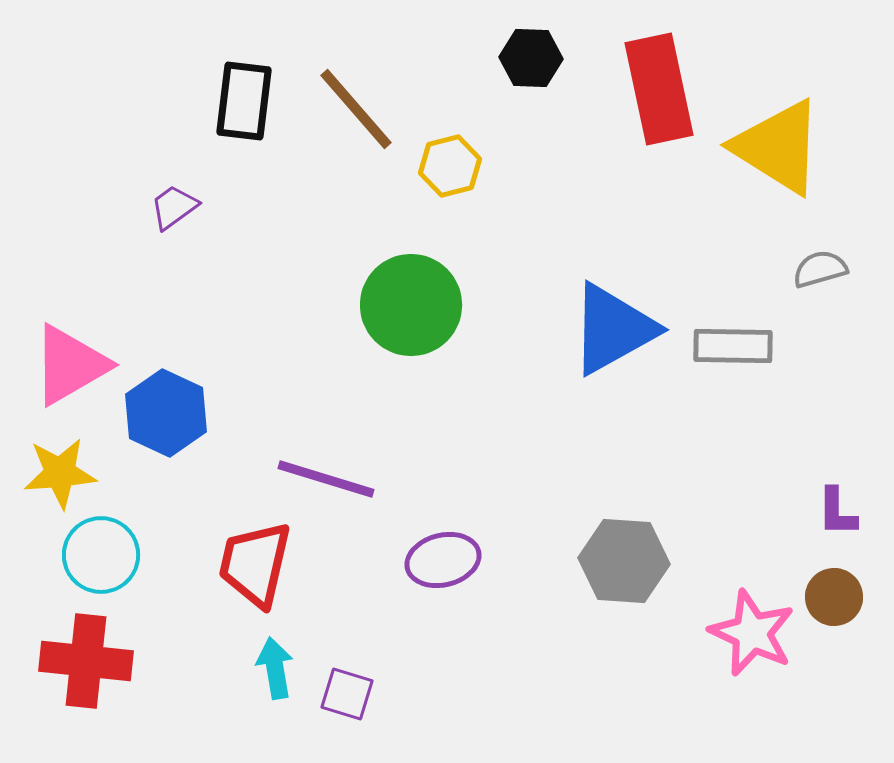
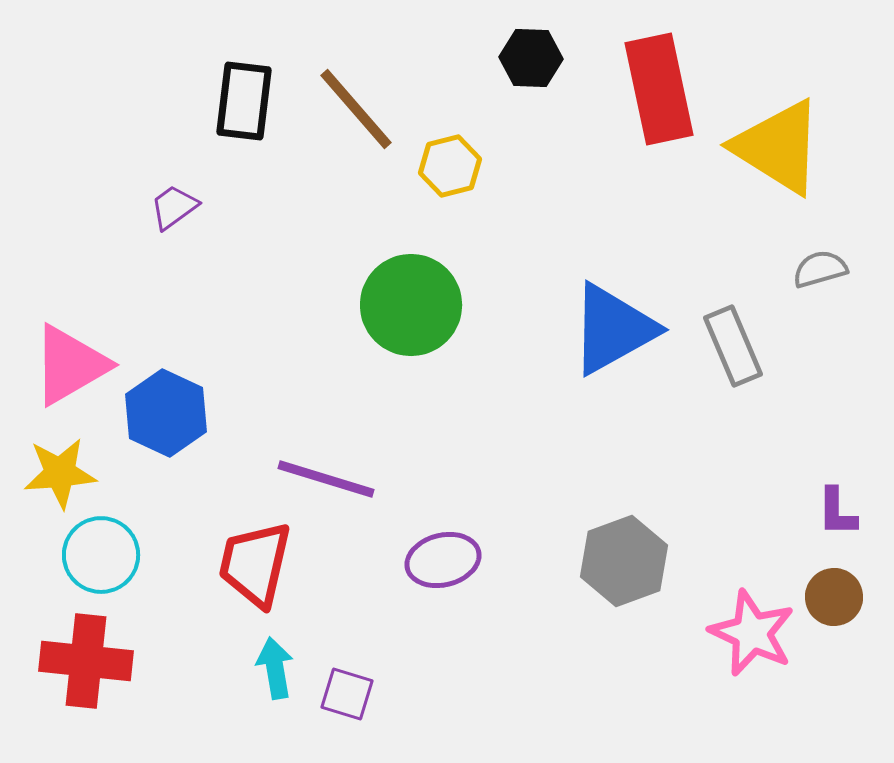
gray rectangle: rotated 66 degrees clockwise
gray hexagon: rotated 24 degrees counterclockwise
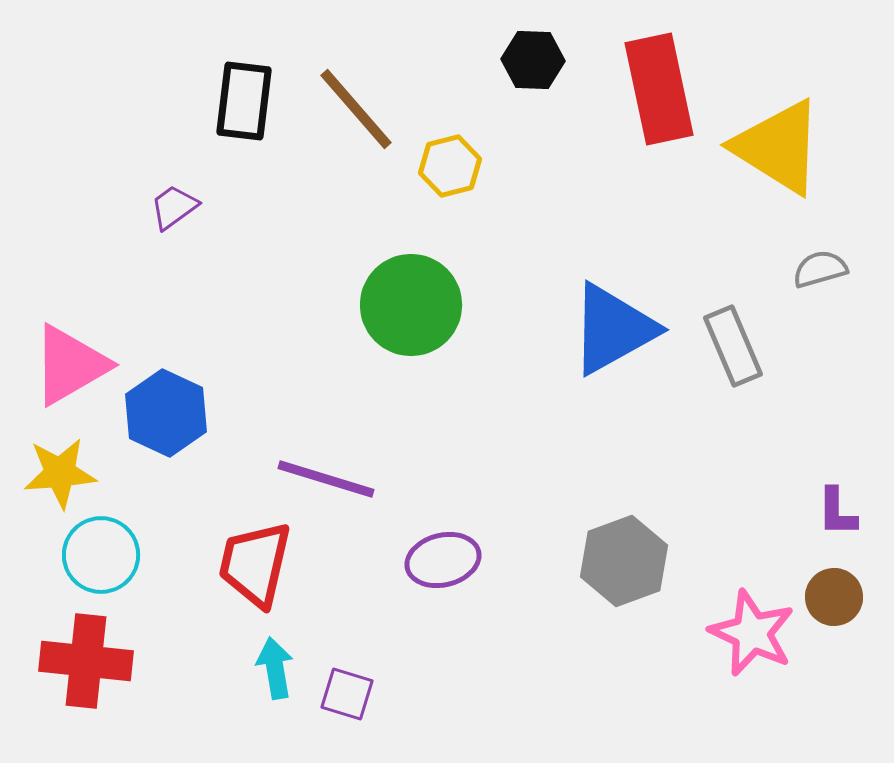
black hexagon: moved 2 px right, 2 px down
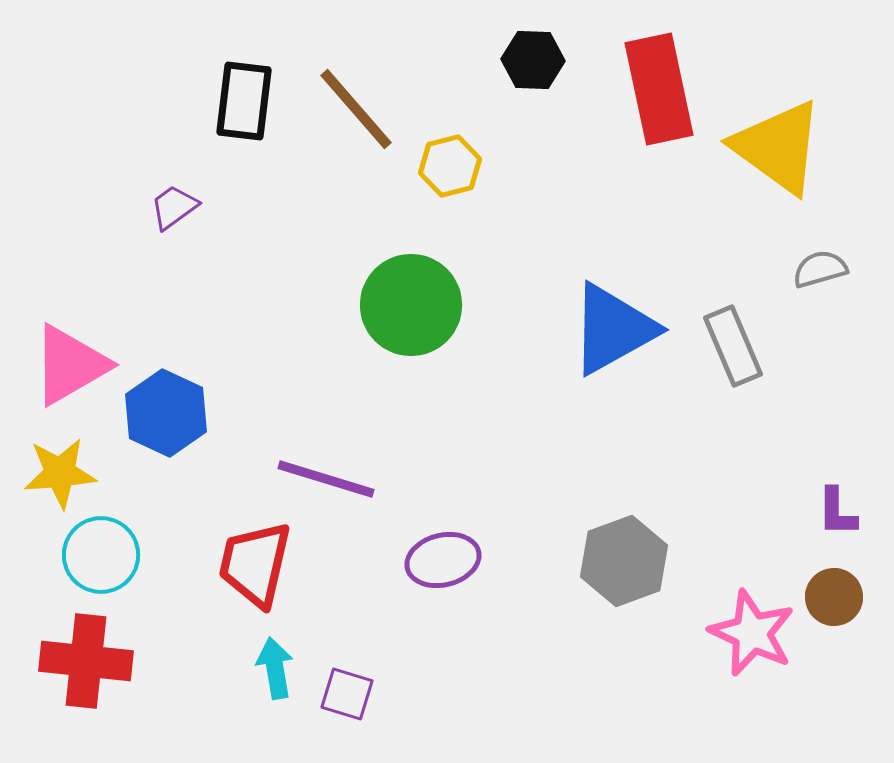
yellow triangle: rotated 4 degrees clockwise
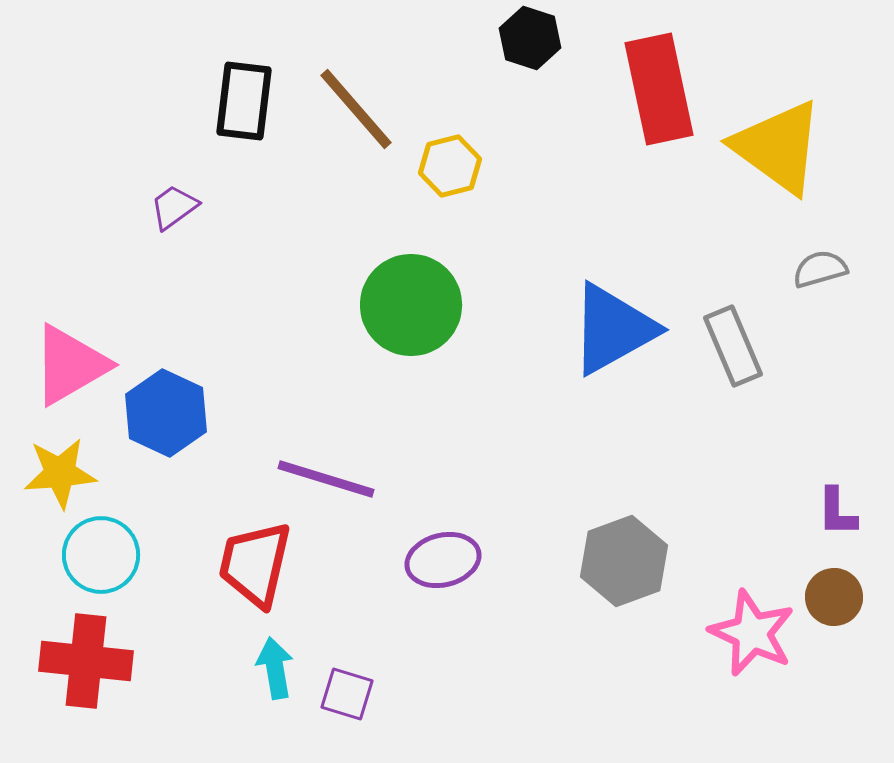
black hexagon: moved 3 px left, 22 px up; rotated 16 degrees clockwise
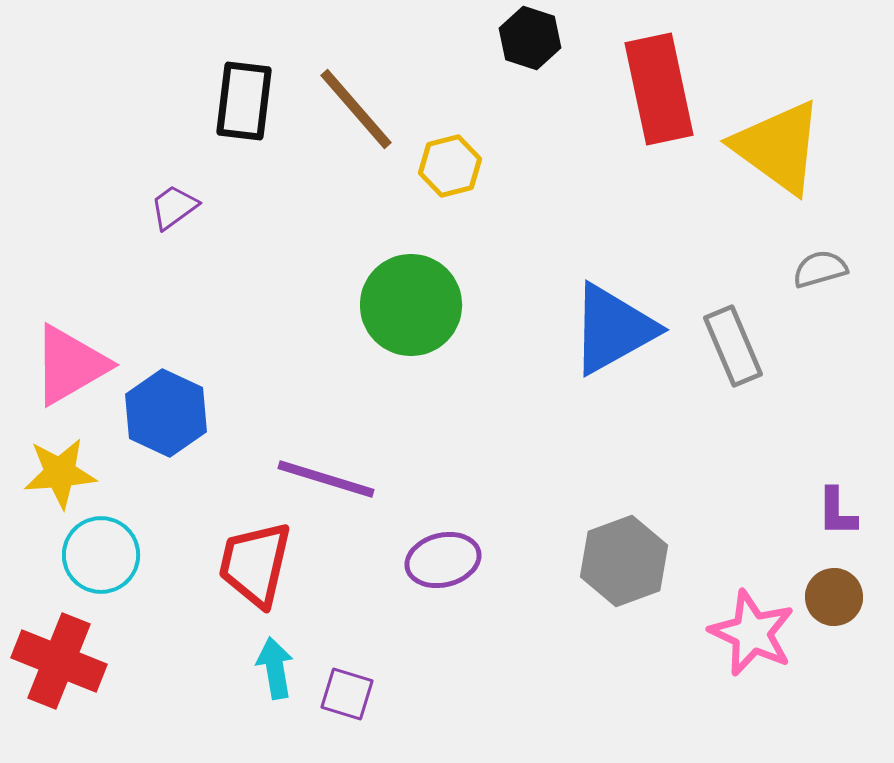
red cross: moved 27 px left; rotated 16 degrees clockwise
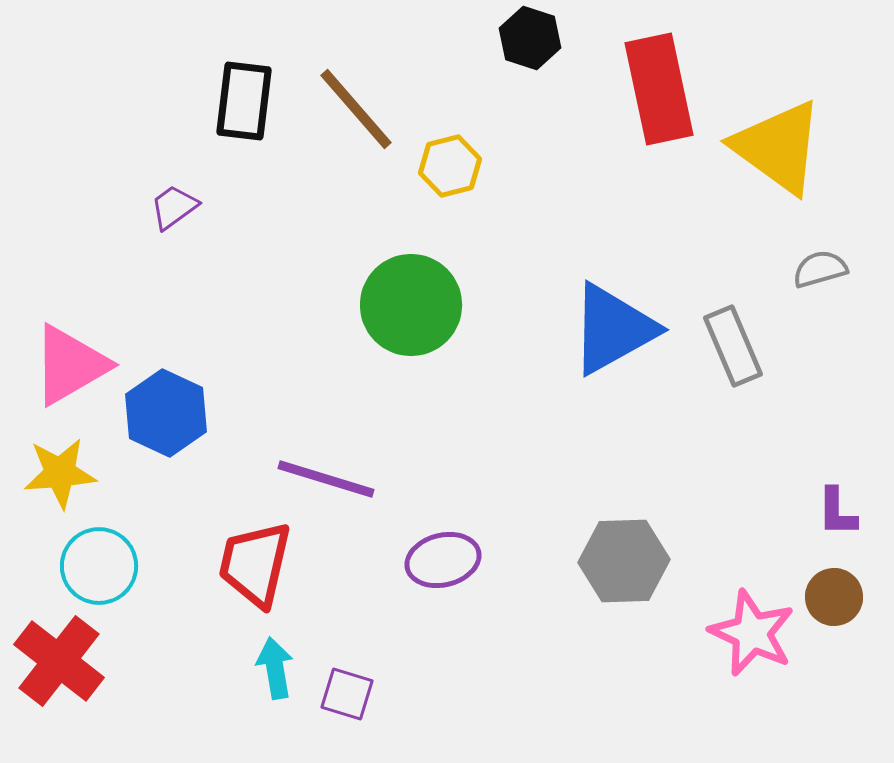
cyan circle: moved 2 px left, 11 px down
gray hexagon: rotated 18 degrees clockwise
red cross: rotated 16 degrees clockwise
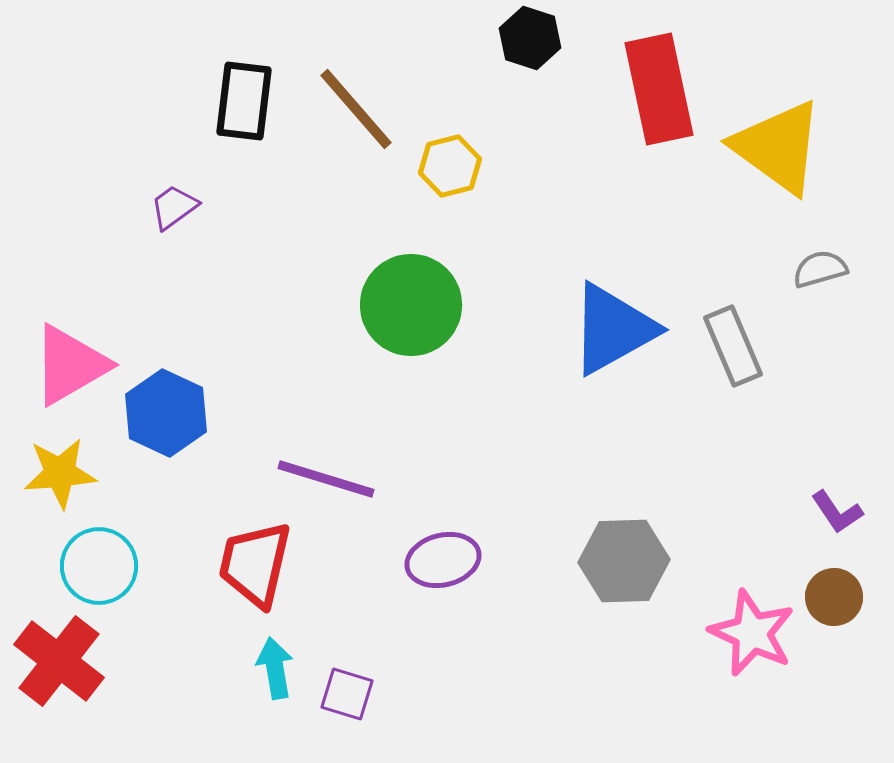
purple L-shape: rotated 34 degrees counterclockwise
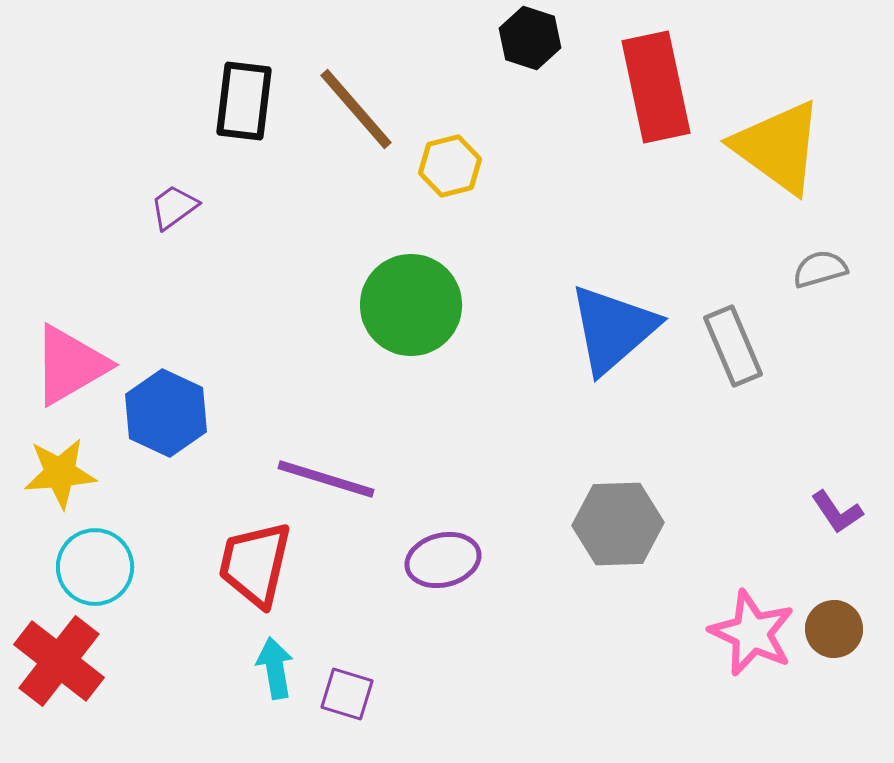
red rectangle: moved 3 px left, 2 px up
blue triangle: rotated 12 degrees counterclockwise
gray hexagon: moved 6 px left, 37 px up
cyan circle: moved 4 px left, 1 px down
brown circle: moved 32 px down
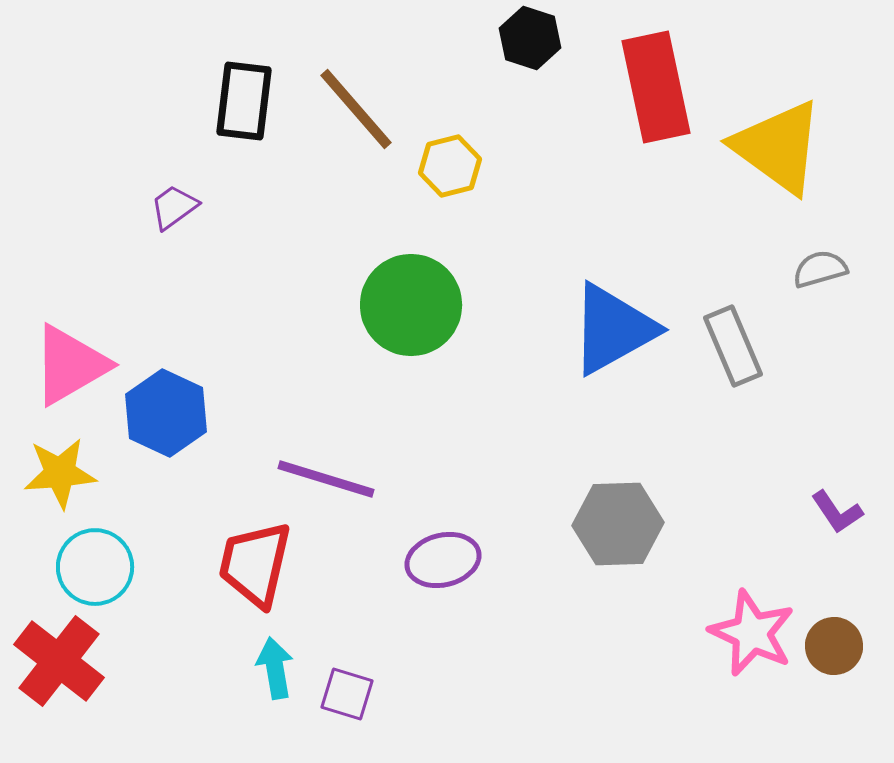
blue triangle: rotated 12 degrees clockwise
brown circle: moved 17 px down
